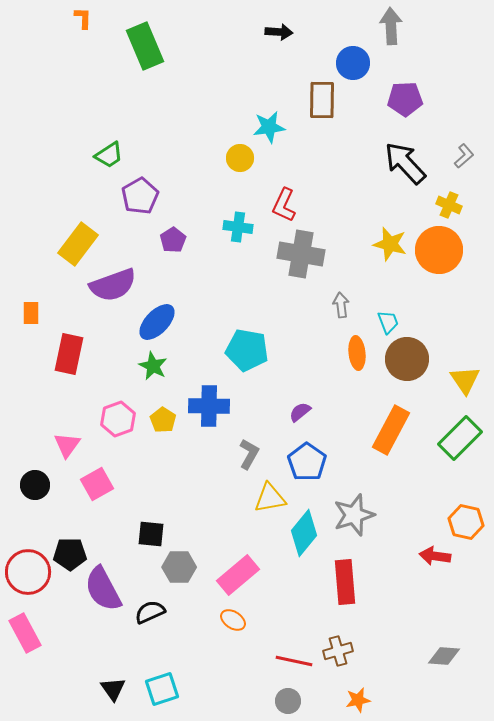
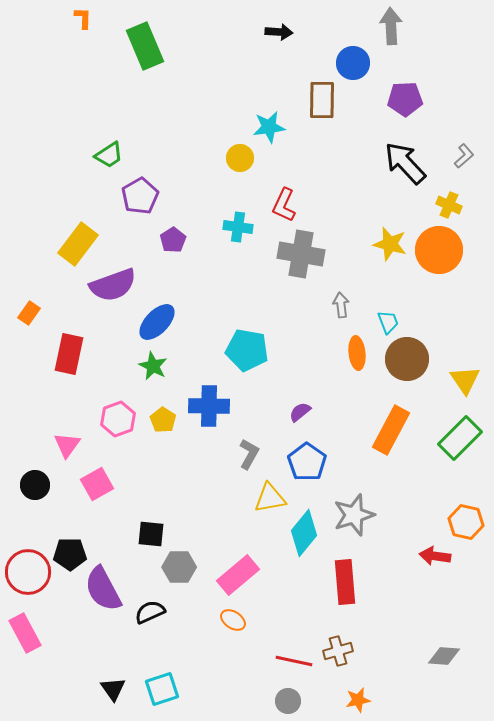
orange rectangle at (31, 313): moved 2 px left; rotated 35 degrees clockwise
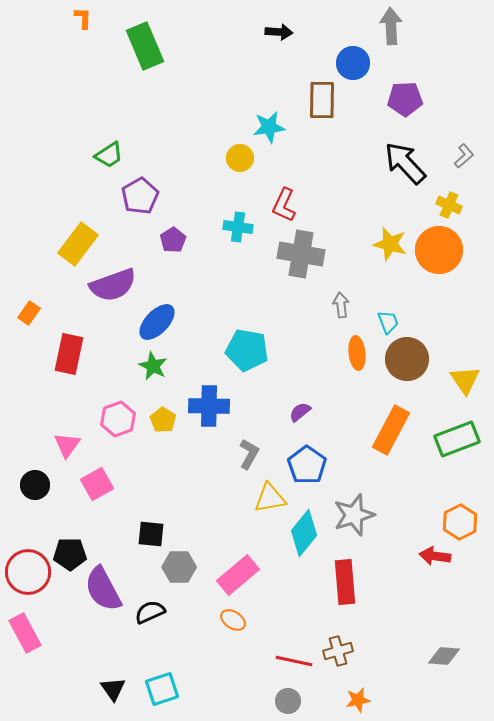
green rectangle at (460, 438): moved 3 px left, 1 px down; rotated 24 degrees clockwise
blue pentagon at (307, 462): moved 3 px down
orange hexagon at (466, 522): moved 6 px left; rotated 20 degrees clockwise
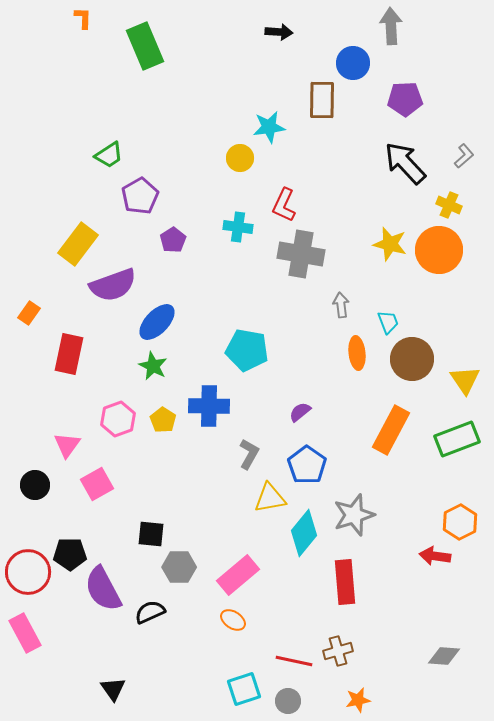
brown circle at (407, 359): moved 5 px right
cyan square at (162, 689): moved 82 px right
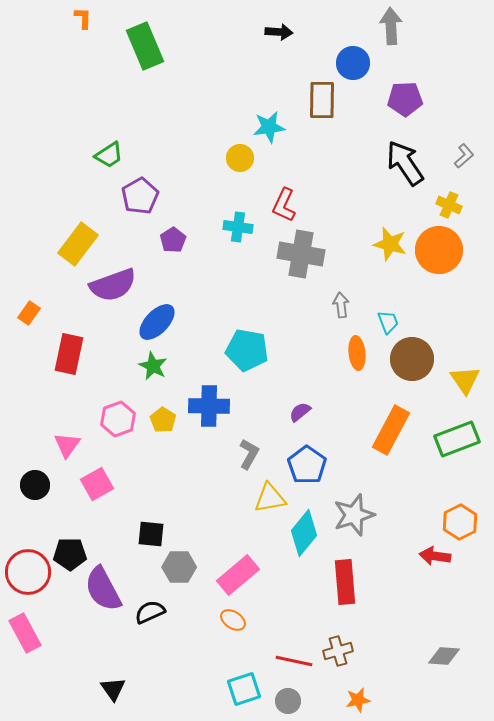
black arrow at (405, 163): rotated 9 degrees clockwise
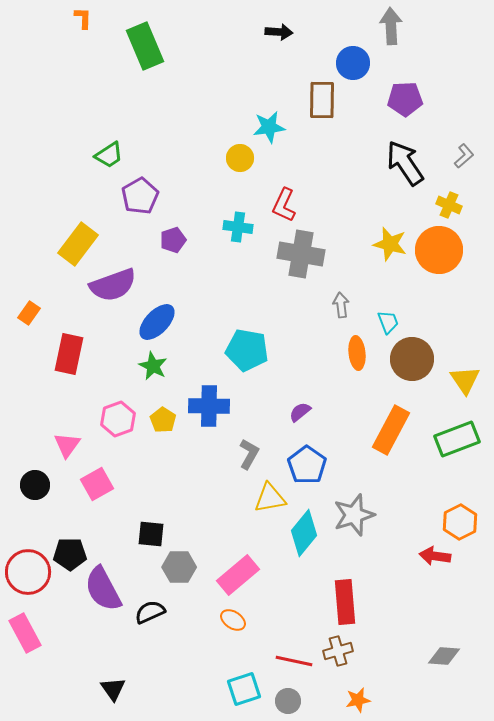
purple pentagon at (173, 240): rotated 15 degrees clockwise
red rectangle at (345, 582): moved 20 px down
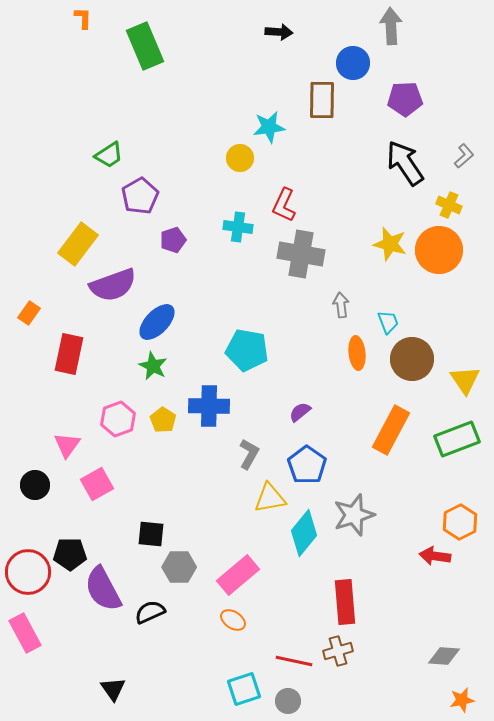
orange star at (358, 700): moved 104 px right
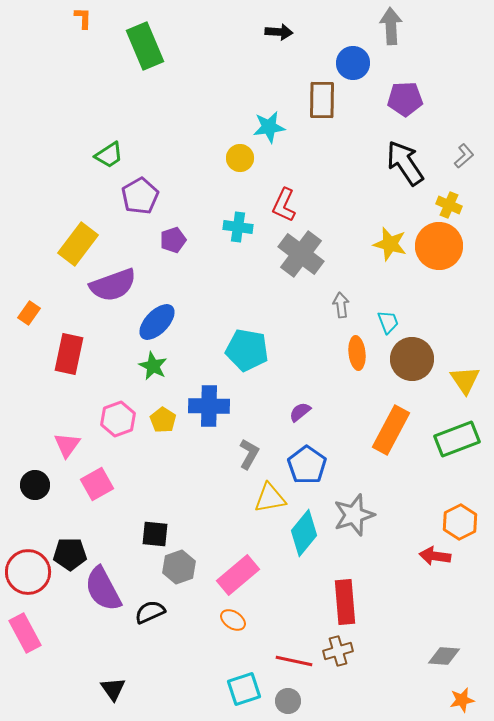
orange circle at (439, 250): moved 4 px up
gray cross at (301, 254): rotated 27 degrees clockwise
black square at (151, 534): moved 4 px right
gray hexagon at (179, 567): rotated 20 degrees counterclockwise
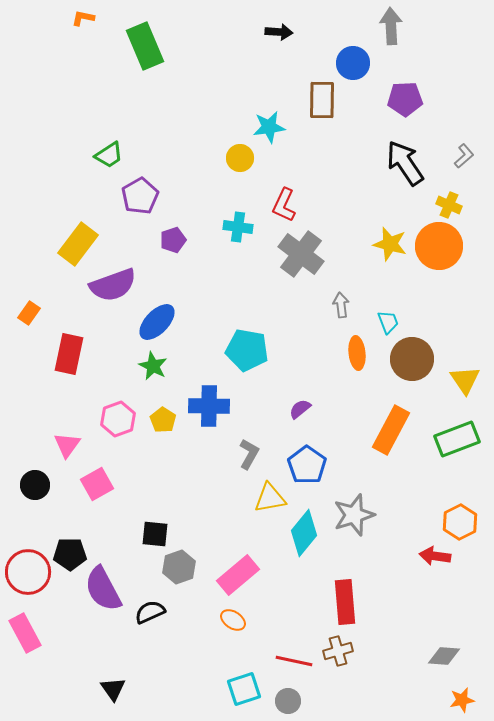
orange L-shape at (83, 18): rotated 80 degrees counterclockwise
purple semicircle at (300, 412): moved 3 px up
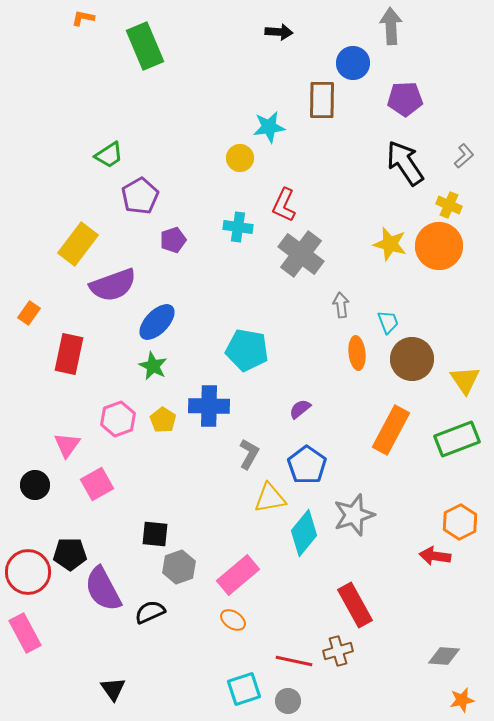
red rectangle at (345, 602): moved 10 px right, 3 px down; rotated 24 degrees counterclockwise
